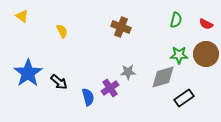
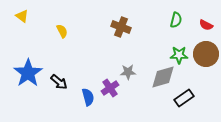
red semicircle: moved 1 px down
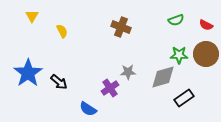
yellow triangle: moved 10 px right; rotated 24 degrees clockwise
green semicircle: rotated 56 degrees clockwise
blue semicircle: moved 12 px down; rotated 138 degrees clockwise
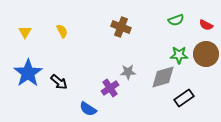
yellow triangle: moved 7 px left, 16 px down
